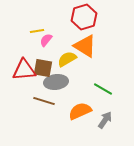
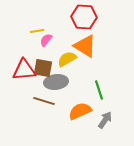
red hexagon: rotated 20 degrees clockwise
green line: moved 4 px left, 1 px down; rotated 42 degrees clockwise
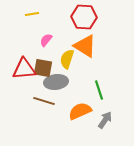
yellow line: moved 5 px left, 17 px up
yellow semicircle: rotated 42 degrees counterclockwise
red triangle: moved 1 px up
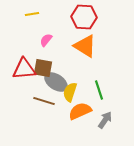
yellow semicircle: moved 3 px right, 33 px down
gray ellipse: rotated 40 degrees clockwise
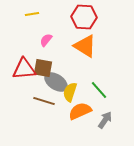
green line: rotated 24 degrees counterclockwise
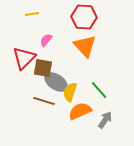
orange triangle: rotated 15 degrees clockwise
red triangle: moved 11 px up; rotated 40 degrees counterclockwise
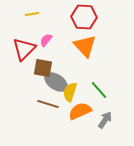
red triangle: moved 9 px up
brown line: moved 4 px right, 3 px down
